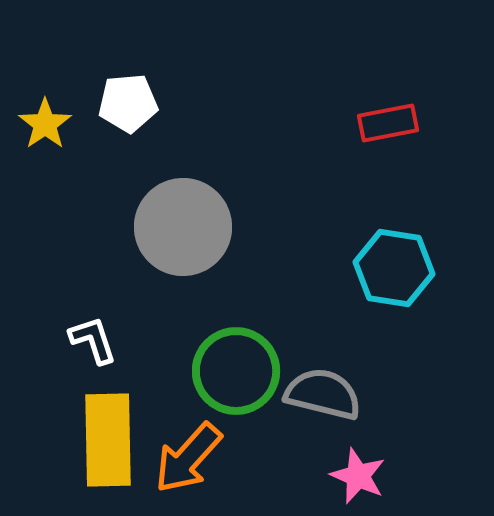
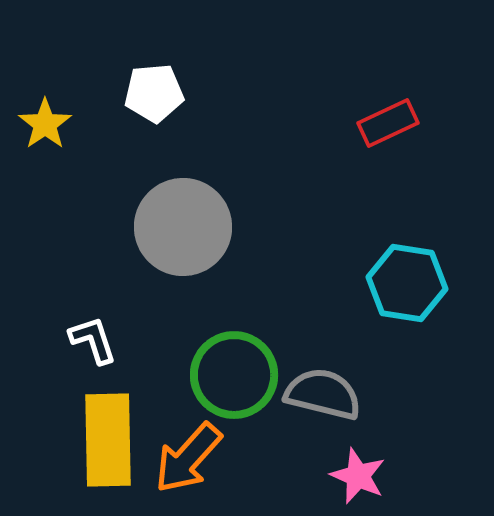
white pentagon: moved 26 px right, 10 px up
red rectangle: rotated 14 degrees counterclockwise
cyan hexagon: moved 13 px right, 15 px down
green circle: moved 2 px left, 4 px down
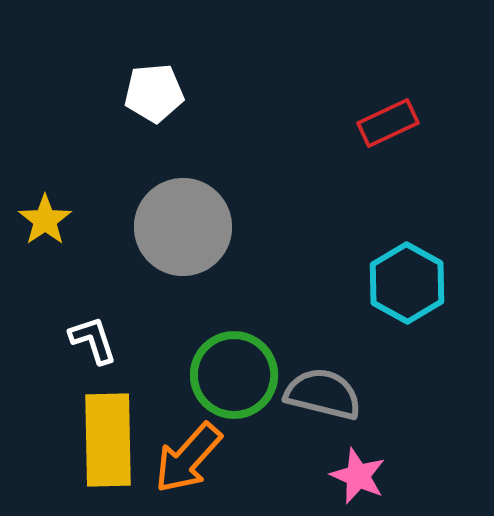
yellow star: moved 96 px down
cyan hexagon: rotated 20 degrees clockwise
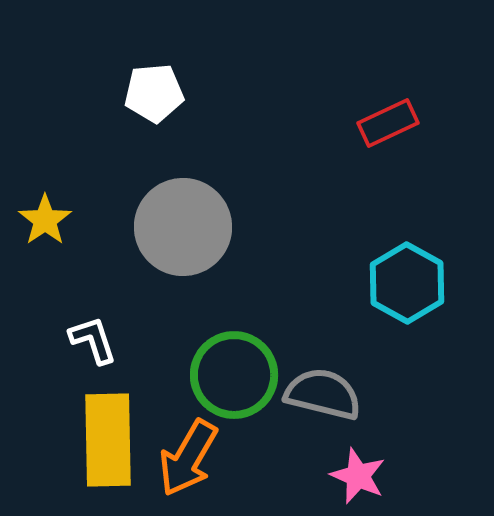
orange arrow: rotated 12 degrees counterclockwise
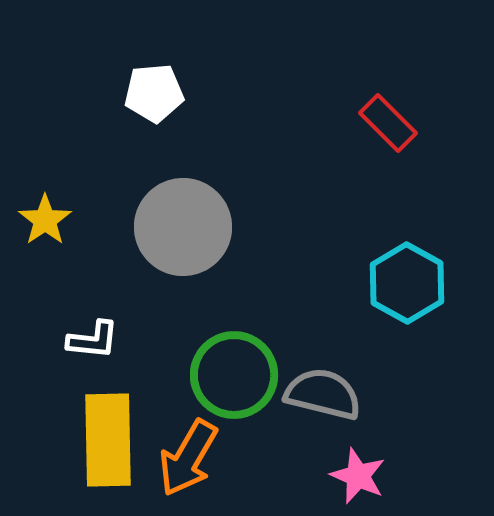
red rectangle: rotated 70 degrees clockwise
white L-shape: rotated 114 degrees clockwise
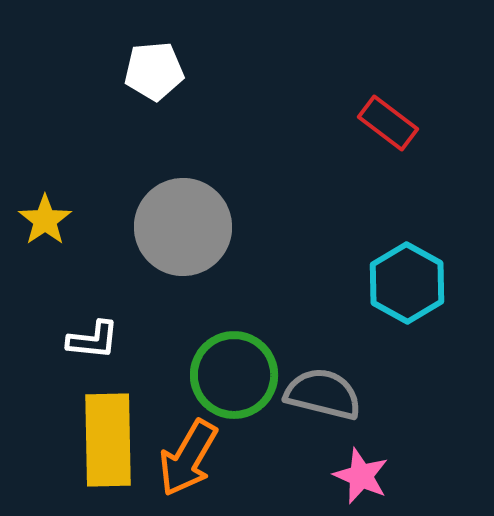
white pentagon: moved 22 px up
red rectangle: rotated 8 degrees counterclockwise
pink star: moved 3 px right
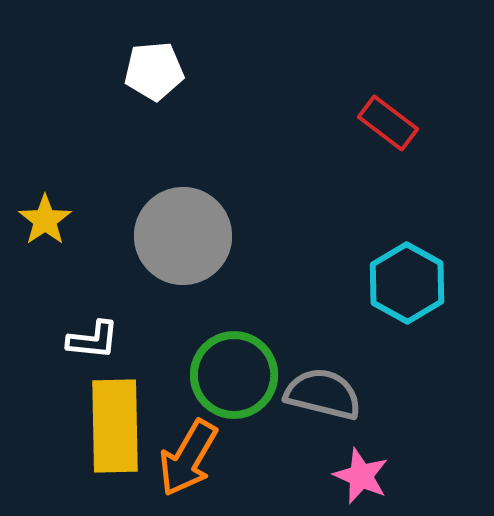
gray circle: moved 9 px down
yellow rectangle: moved 7 px right, 14 px up
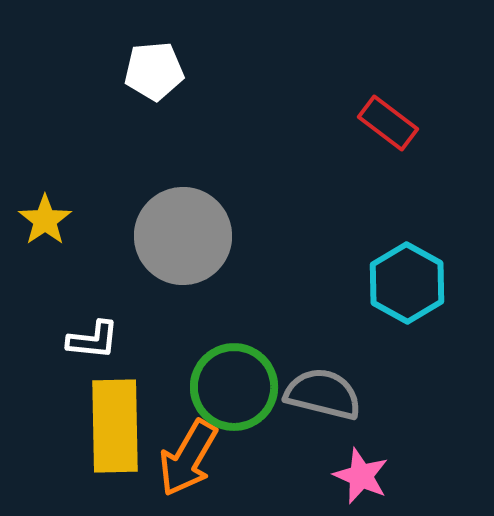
green circle: moved 12 px down
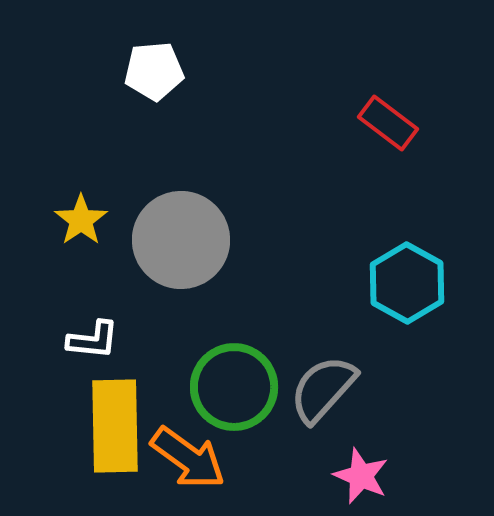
yellow star: moved 36 px right
gray circle: moved 2 px left, 4 px down
gray semicircle: moved 5 px up; rotated 62 degrees counterclockwise
orange arrow: rotated 84 degrees counterclockwise
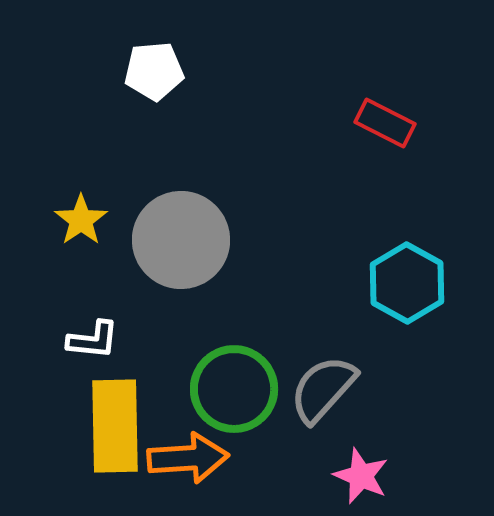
red rectangle: moved 3 px left; rotated 10 degrees counterclockwise
green circle: moved 2 px down
orange arrow: rotated 40 degrees counterclockwise
